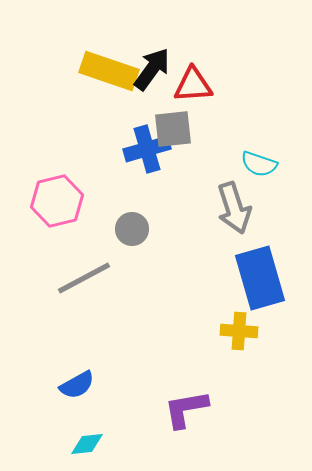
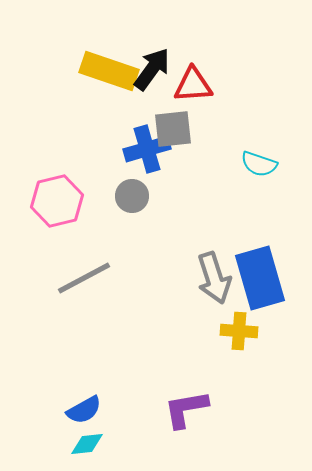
gray arrow: moved 20 px left, 70 px down
gray circle: moved 33 px up
blue semicircle: moved 7 px right, 25 px down
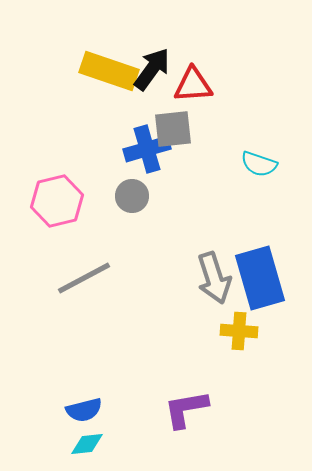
blue semicircle: rotated 15 degrees clockwise
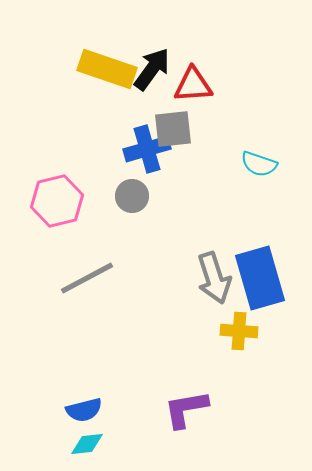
yellow rectangle: moved 2 px left, 2 px up
gray line: moved 3 px right
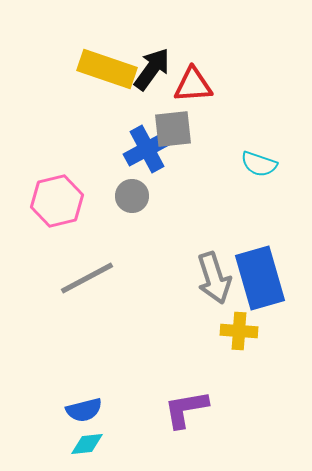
blue cross: rotated 12 degrees counterclockwise
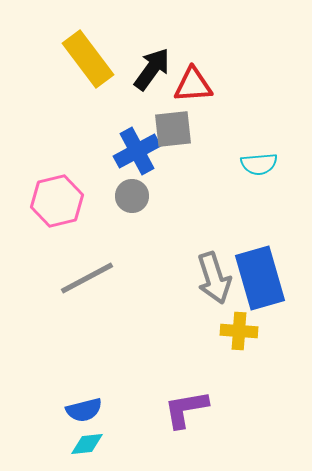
yellow rectangle: moved 19 px left, 10 px up; rotated 34 degrees clockwise
blue cross: moved 10 px left, 2 px down
cyan semicircle: rotated 24 degrees counterclockwise
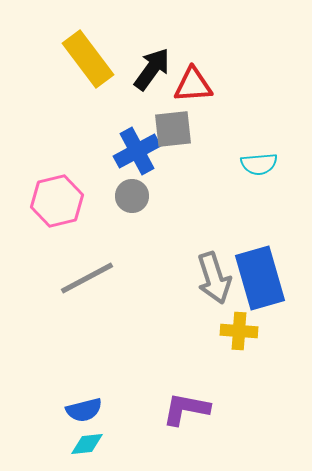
purple L-shape: rotated 21 degrees clockwise
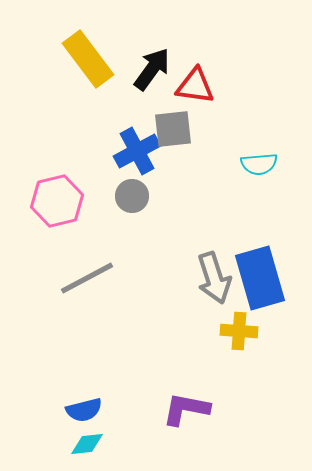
red triangle: moved 2 px right, 1 px down; rotated 12 degrees clockwise
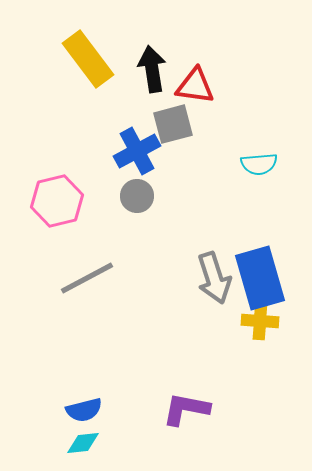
black arrow: rotated 45 degrees counterclockwise
gray square: moved 5 px up; rotated 9 degrees counterclockwise
gray circle: moved 5 px right
yellow cross: moved 21 px right, 10 px up
cyan diamond: moved 4 px left, 1 px up
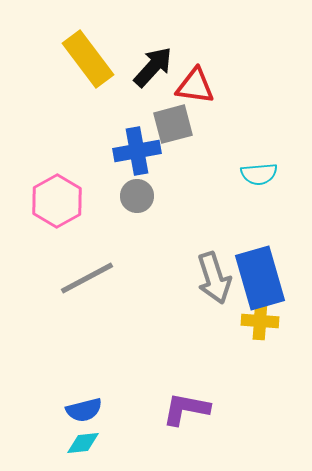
black arrow: moved 1 px right, 2 px up; rotated 51 degrees clockwise
blue cross: rotated 18 degrees clockwise
cyan semicircle: moved 10 px down
pink hexagon: rotated 15 degrees counterclockwise
